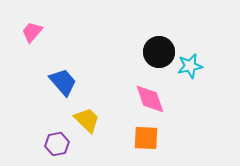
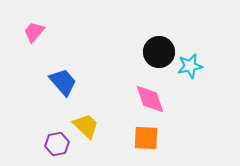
pink trapezoid: moved 2 px right
yellow trapezoid: moved 1 px left, 6 px down
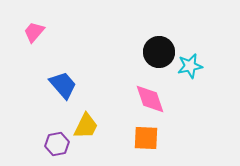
blue trapezoid: moved 3 px down
yellow trapezoid: rotated 72 degrees clockwise
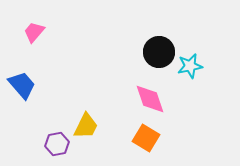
blue trapezoid: moved 41 px left
orange square: rotated 28 degrees clockwise
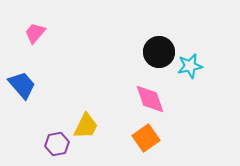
pink trapezoid: moved 1 px right, 1 px down
orange square: rotated 24 degrees clockwise
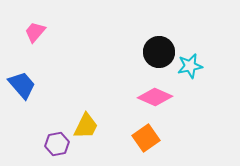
pink trapezoid: moved 1 px up
pink diamond: moved 5 px right, 2 px up; rotated 48 degrees counterclockwise
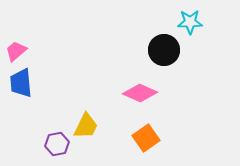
pink trapezoid: moved 19 px left, 19 px down; rotated 10 degrees clockwise
black circle: moved 5 px right, 2 px up
cyan star: moved 44 px up; rotated 10 degrees clockwise
blue trapezoid: moved 1 px left, 2 px up; rotated 144 degrees counterclockwise
pink diamond: moved 15 px left, 4 px up
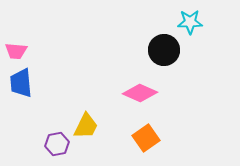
pink trapezoid: rotated 135 degrees counterclockwise
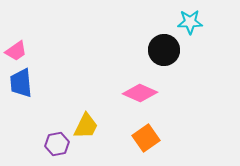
pink trapezoid: rotated 40 degrees counterclockwise
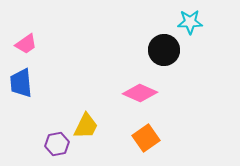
pink trapezoid: moved 10 px right, 7 px up
